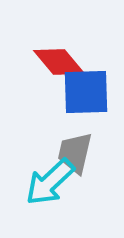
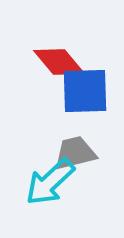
blue square: moved 1 px left, 1 px up
gray trapezoid: rotated 63 degrees clockwise
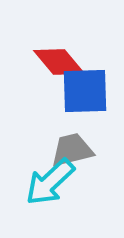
gray trapezoid: moved 3 px left, 3 px up
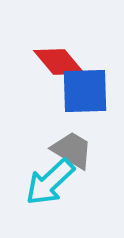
gray trapezoid: rotated 45 degrees clockwise
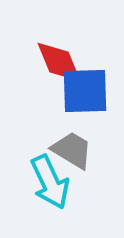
red diamond: rotated 18 degrees clockwise
cyan arrow: rotated 72 degrees counterclockwise
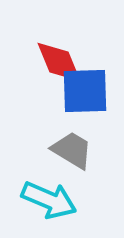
cyan arrow: moved 1 px left, 18 px down; rotated 42 degrees counterclockwise
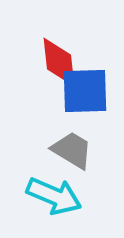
red diamond: rotated 16 degrees clockwise
cyan arrow: moved 5 px right, 4 px up
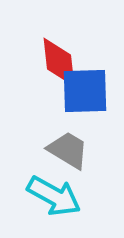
gray trapezoid: moved 4 px left
cyan arrow: rotated 6 degrees clockwise
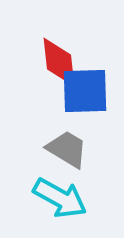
gray trapezoid: moved 1 px left, 1 px up
cyan arrow: moved 6 px right, 2 px down
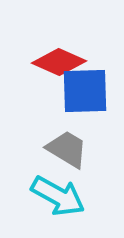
red diamond: rotated 60 degrees counterclockwise
cyan arrow: moved 2 px left, 2 px up
